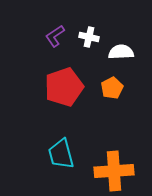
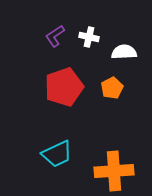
white semicircle: moved 3 px right
cyan trapezoid: moved 4 px left; rotated 100 degrees counterclockwise
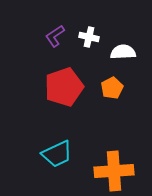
white semicircle: moved 1 px left
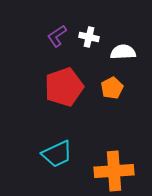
purple L-shape: moved 2 px right
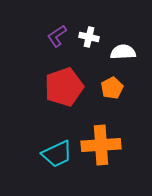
orange cross: moved 13 px left, 26 px up
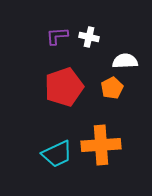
purple L-shape: rotated 30 degrees clockwise
white semicircle: moved 2 px right, 9 px down
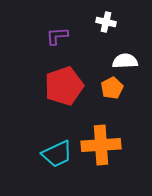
white cross: moved 17 px right, 15 px up
red pentagon: moved 1 px up
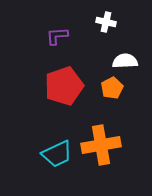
orange cross: rotated 6 degrees counterclockwise
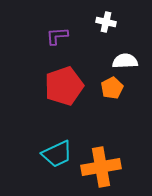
orange cross: moved 22 px down
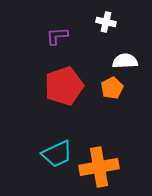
orange cross: moved 2 px left
